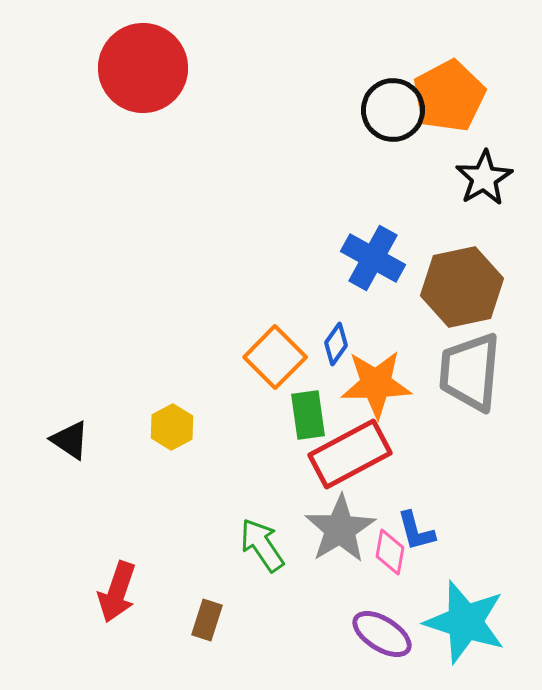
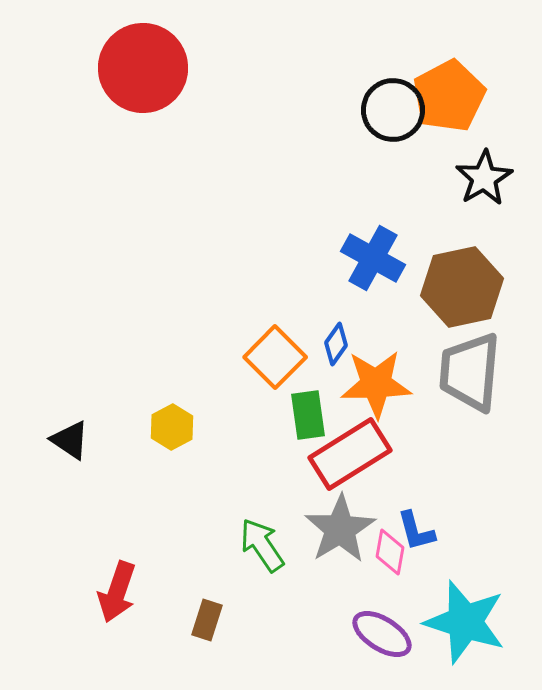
red rectangle: rotated 4 degrees counterclockwise
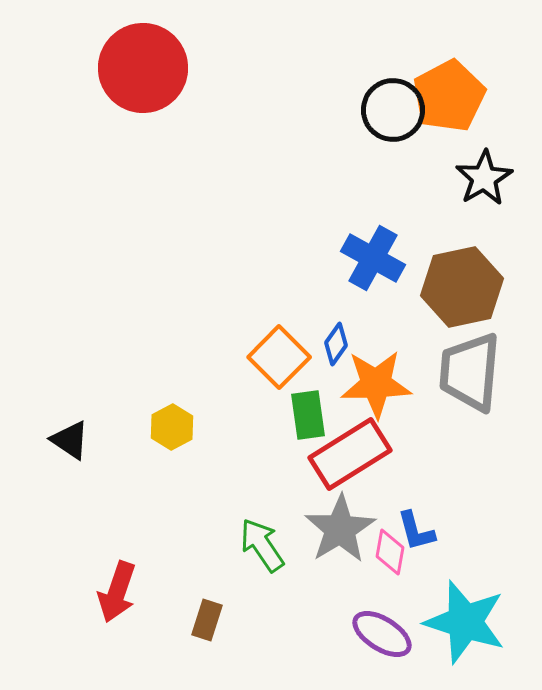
orange square: moved 4 px right
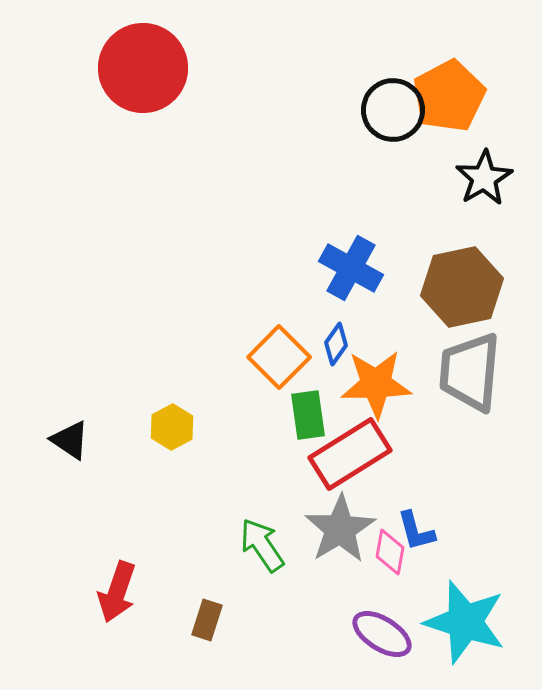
blue cross: moved 22 px left, 10 px down
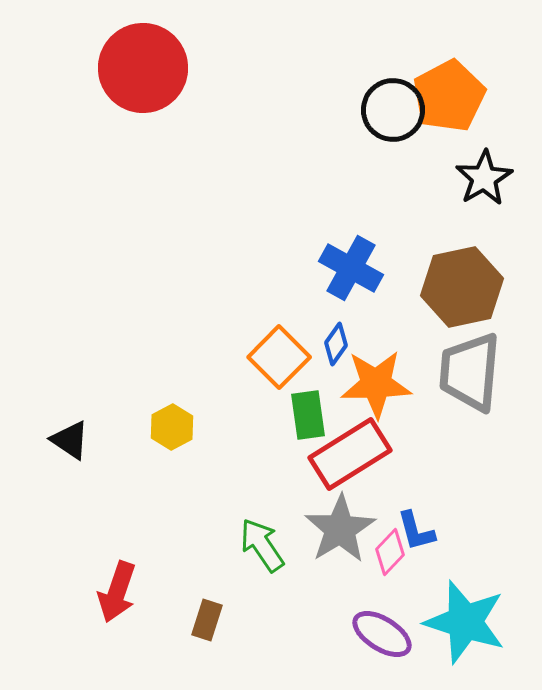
pink diamond: rotated 33 degrees clockwise
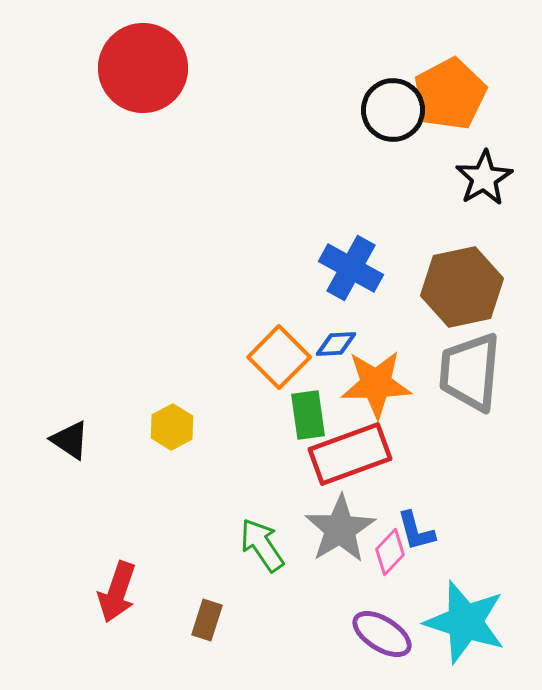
orange pentagon: moved 1 px right, 2 px up
blue diamond: rotated 51 degrees clockwise
red rectangle: rotated 12 degrees clockwise
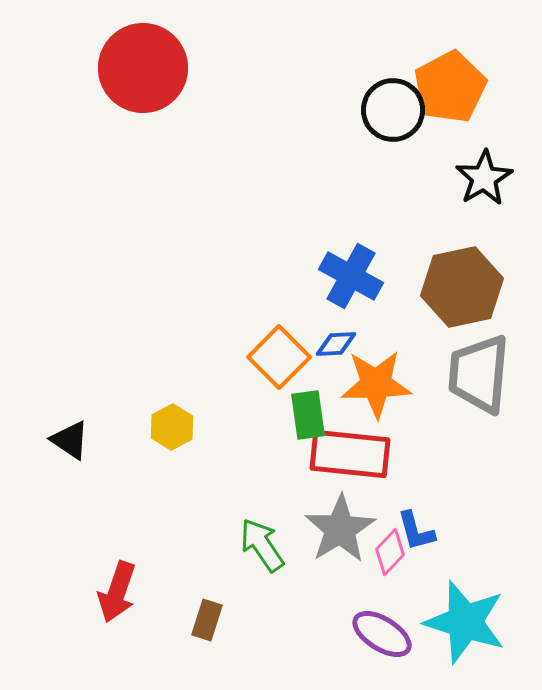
orange pentagon: moved 7 px up
blue cross: moved 8 px down
gray trapezoid: moved 9 px right, 2 px down
red rectangle: rotated 26 degrees clockwise
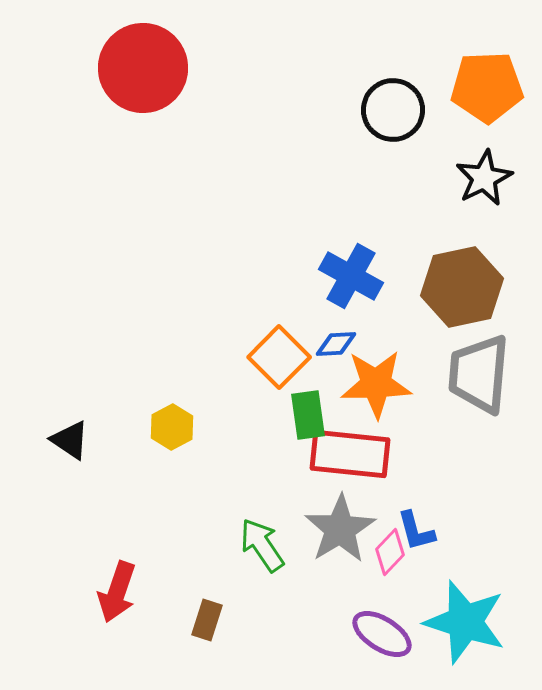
orange pentagon: moved 37 px right; rotated 26 degrees clockwise
black star: rotated 4 degrees clockwise
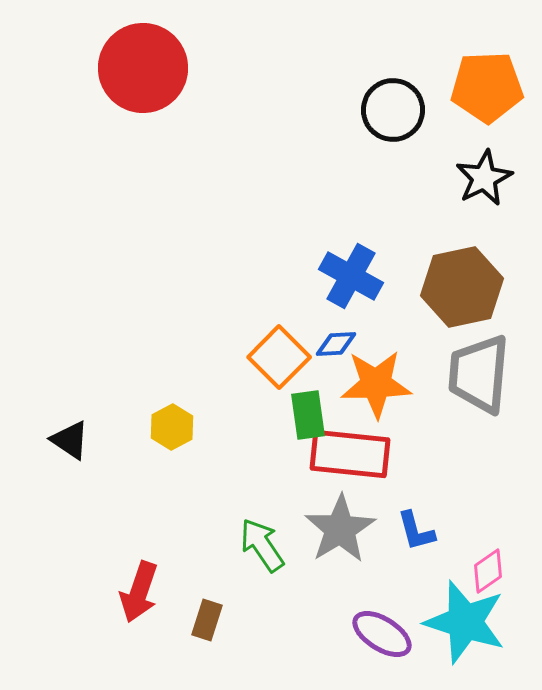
pink diamond: moved 98 px right, 19 px down; rotated 12 degrees clockwise
red arrow: moved 22 px right
